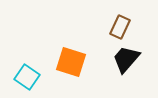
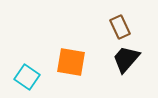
brown rectangle: rotated 50 degrees counterclockwise
orange square: rotated 8 degrees counterclockwise
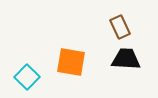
black trapezoid: rotated 52 degrees clockwise
cyan square: rotated 10 degrees clockwise
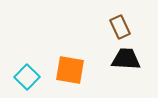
orange square: moved 1 px left, 8 px down
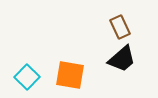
black trapezoid: moved 4 px left; rotated 136 degrees clockwise
orange square: moved 5 px down
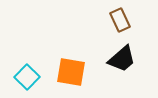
brown rectangle: moved 7 px up
orange square: moved 1 px right, 3 px up
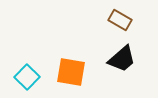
brown rectangle: rotated 35 degrees counterclockwise
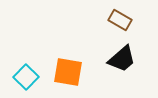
orange square: moved 3 px left
cyan square: moved 1 px left
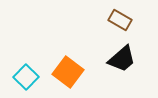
orange square: rotated 28 degrees clockwise
